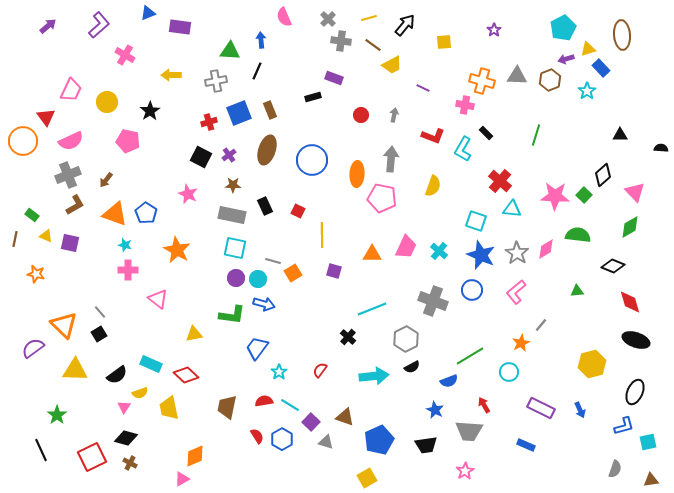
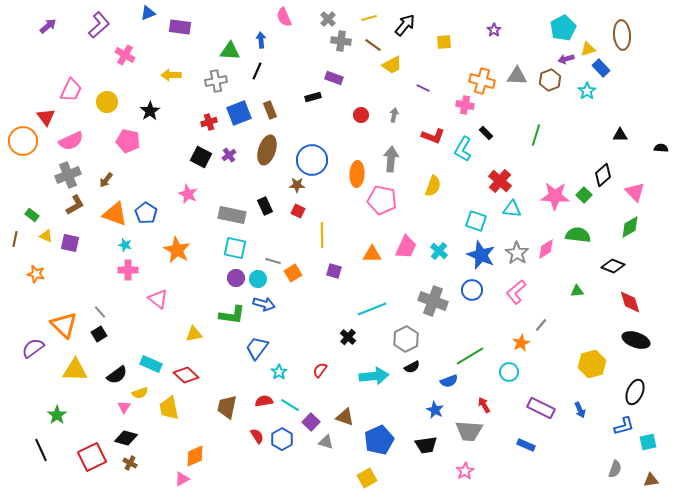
brown star at (233, 185): moved 64 px right
pink pentagon at (382, 198): moved 2 px down
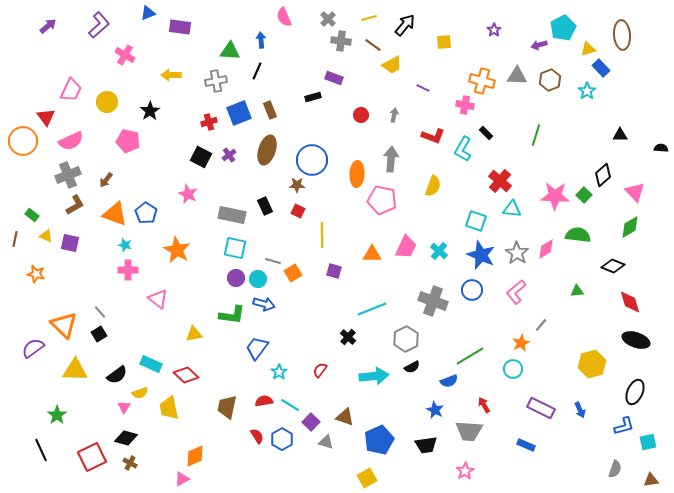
purple arrow at (566, 59): moved 27 px left, 14 px up
cyan circle at (509, 372): moved 4 px right, 3 px up
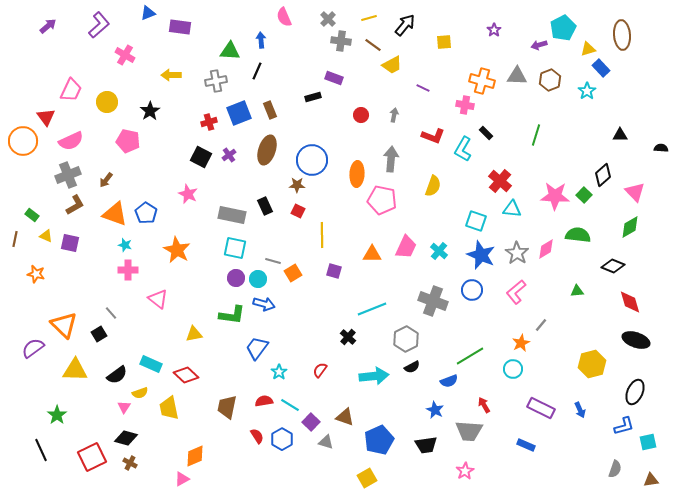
gray line at (100, 312): moved 11 px right, 1 px down
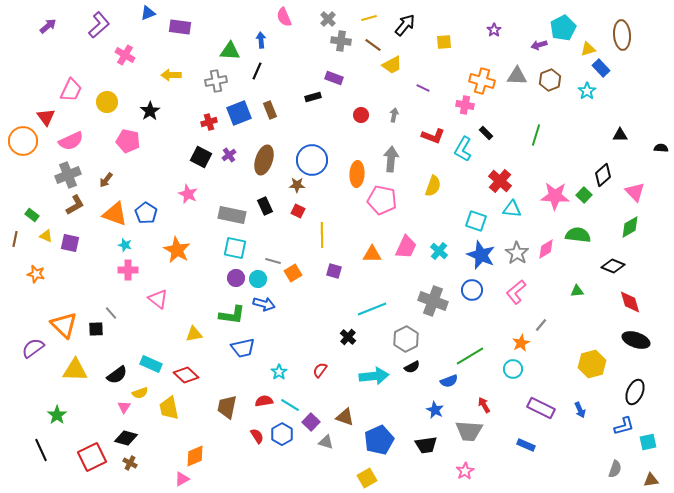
brown ellipse at (267, 150): moved 3 px left, 10 px down
black square at (99, 334): moved 3 px left, 5 px up; rotated 28 degrees clockwise
blue trapezoid at (257, 348): moved 14 px left; rotated 140 degrees counterclockwise
blue hexagon at (282, 439): moved 5 px up
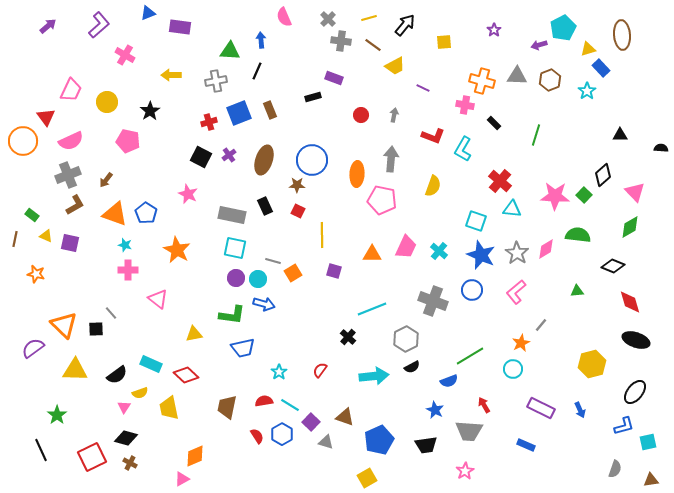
yellow trapezoid at (392, 65): moved 3 px right, 1 px down
black rectangle at (486, 133): moved 8 px right, 10 px up
black ellipse at (635, 392): rotated 15 degrees clockwise
